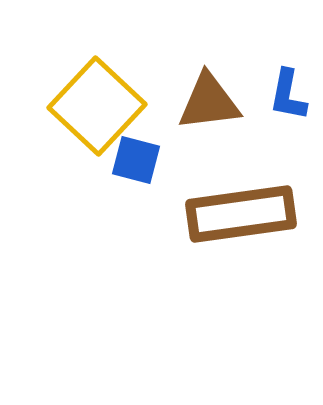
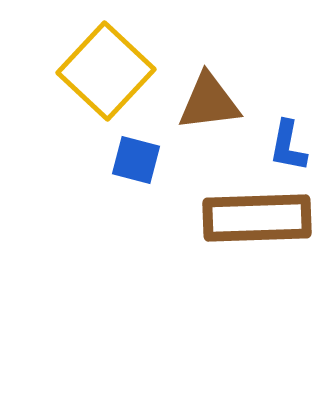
blue L-shape: moved 51 px down
yellow square: moved 9 px right, 35 px up
brown rectangle: moved 16 px right, 4 px down; rotated 6 degrees clockwise
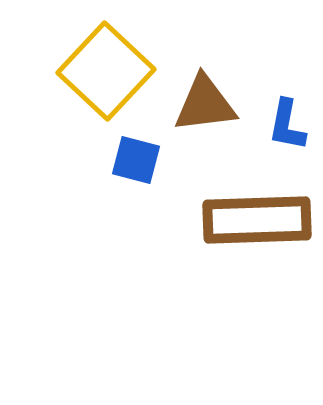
brown triangle: moved 4 px left, 2 px down
blue L-shape: moved 1 px left, 21 px up
brown rectangle: moved 2 px down
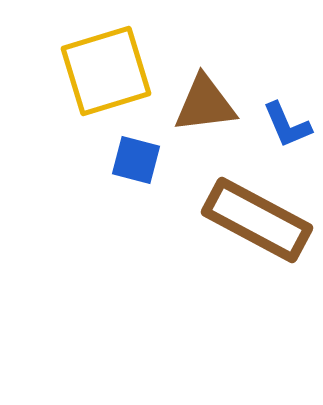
yellow square: rotated 30 degrees clockwise
blue L-shape: rotated 34 degrees counterclockwise
brown rectangle: rotated 30 degrees clockwise
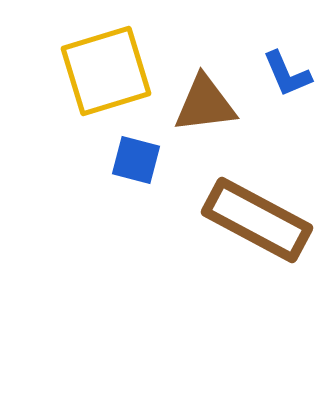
blue L-shape: moved 51 px up
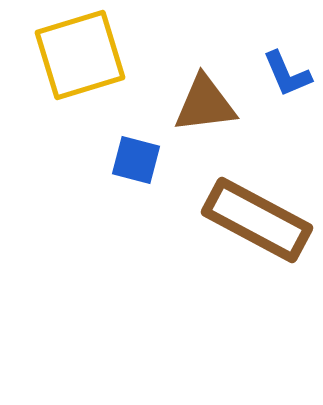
yellow square: moved 26 px left, 16 px up
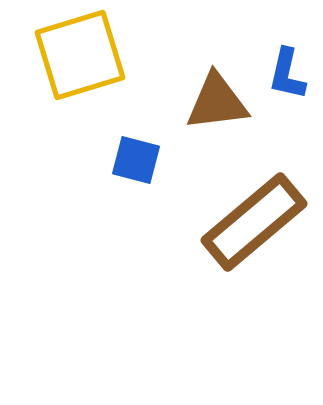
blue L-shape: rotated 36 degrees clockwise
brown triangle: moved 12 px right, 2 px up
brown rectangle: moved 3 px left, 2 px down; rotated 68 degrees counterclockwise
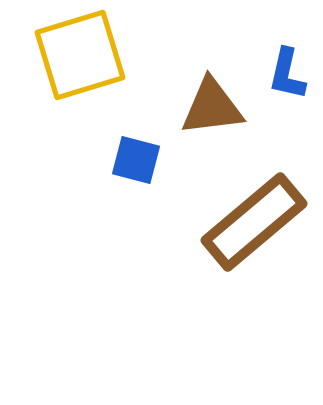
brown triangle: moved 5 px left, 5 px down
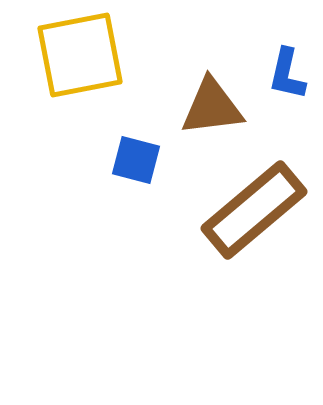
yellow square: rotated 6 degrees clockwise
brown rectangle: moved 12 px up
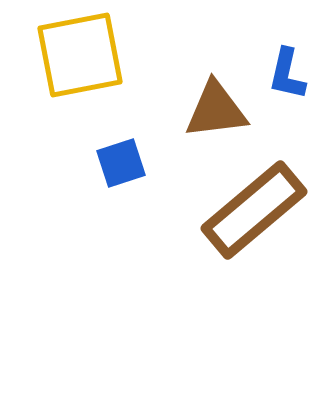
brown triangle: moved 4 px right, 3 px down
blue square: moved 15 px left, 3 px down; rotated 33 degrees counterclockwise
